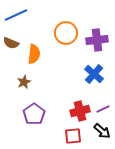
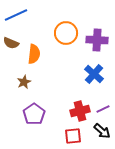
purple cross: rotated 10 degrees clockwise
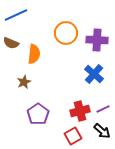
purple pentagon: moved 4 px right
red square: rotated 24 degrees counterclockwise
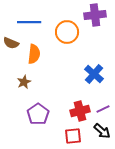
blue line: moved 13 px right, 7 px down; rotated 25 degrees clockwise
orange circle: moved 1 px right, 1 px up
purple cross: moved 2 px left, 25 px up; rotated 10 degrees counterclockwise
red square: rotated 24 degrees clockwise
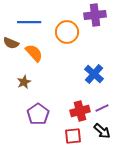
orange semicircle: moved 1 px up; rotated 48 degrees counterclockwise
purple line: moved 1 px left, 1 px up
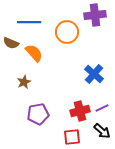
purple pentagon: rotated 25 degrees clockwise
red square: moved 1 px left, 1 px down
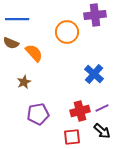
blue line: moved 12 px left, 3 px up
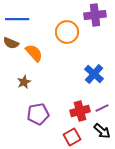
red square: rotated 24 degrees counterclockwise
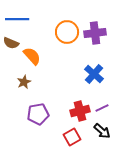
purple cross: moved 18 px down
orange semicircle: moved 2 px left, 3 px down
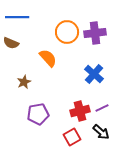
blue line: moved 2 px up
orange semicircle: moved 16 px right, 2 px down
black arrow: moved 1 px left, 1 px down
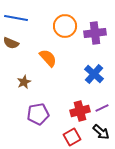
blue line: moved 1 px left, 1 px down; rotated 10 degrees clockwise
orange circle: moved 2 px left, 6 px up
